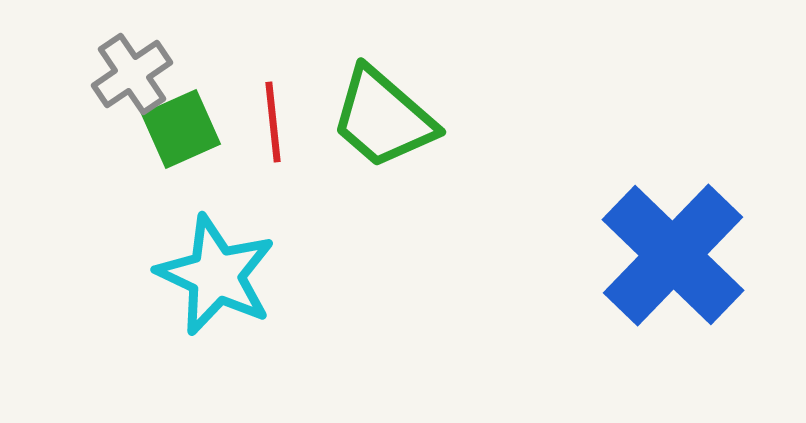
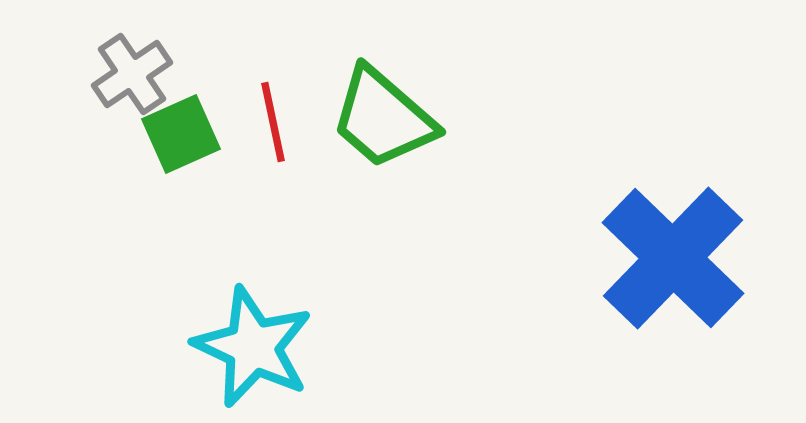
red line: rotated 6 degrees counterclockwise
green square: moved 5 px down
blue cross: moved 3 px down
cyan star: moved 37 px right, 72 px down
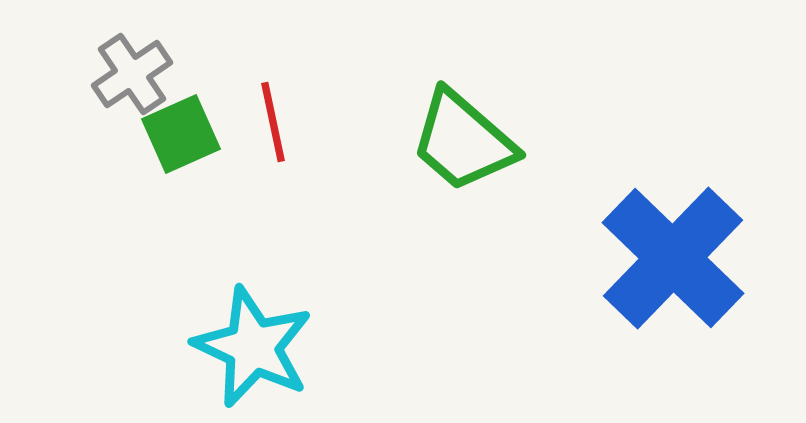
green trapezoid: moved 80 px right, 23 px down
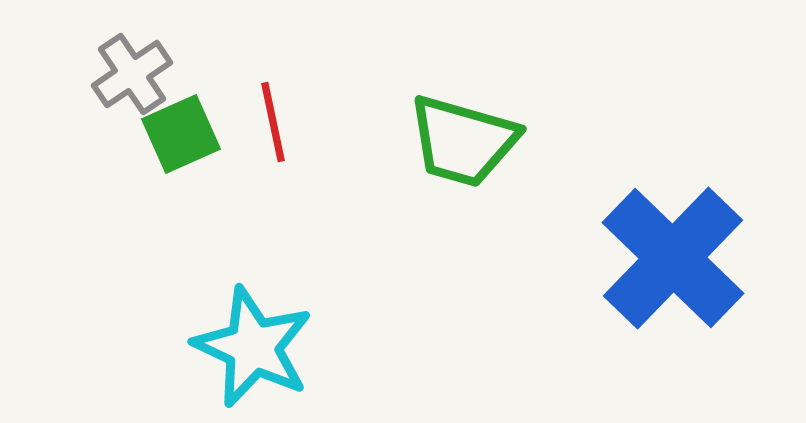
green trapezoid: rotated 25 degrees counterclockwise
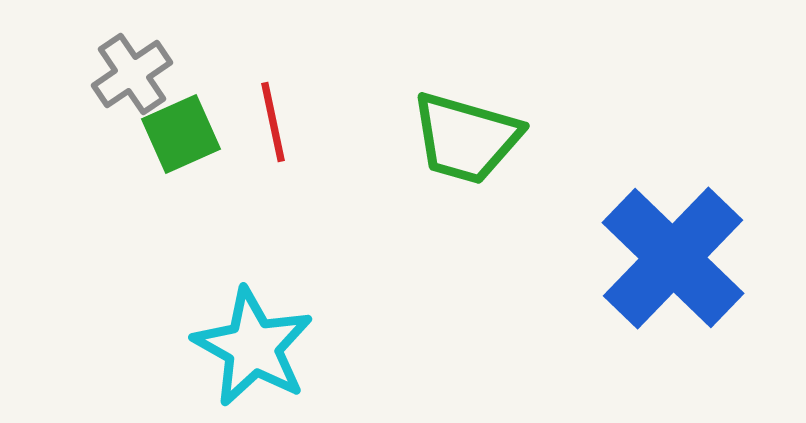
green trapezoid: moved 3 px right, 3 px up
cyan star: rotated 4 degrees clockwise
